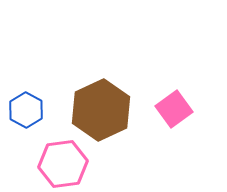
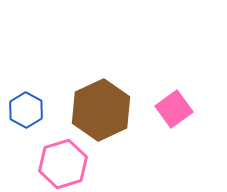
pink hexagon: rotated 9 degrees counterclockwise
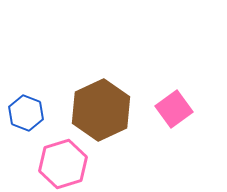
blue hexagon: moved 3 px down; rotated 8 degrees counterclockwise
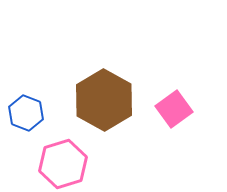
brown hexagon: moved 3 px right, 10 px up; rotated 6 degrees counterclockwise
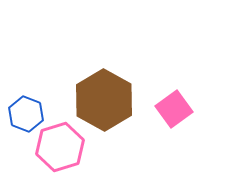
blue hexagon: moved 1 px down
pink hexagon: moved 3 px left, 17 px up
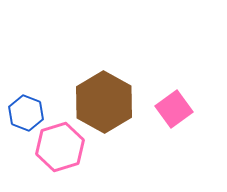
brown hexagon: moved 2 px down
blue hexagon: moved 1 px up
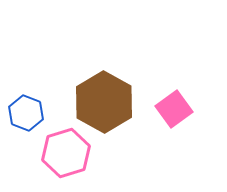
pink hexagon: moved 6 px right, 6 px down
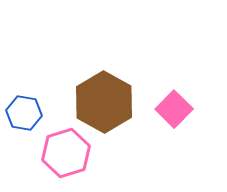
pink square: rotated 9 degrees counterclockwise
blue hexagon: moved 2 px left; rotated 12 degrees counterclockwise
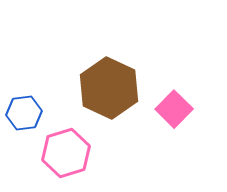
brown hexagon: moved 5 px right, 14 px up; rotated 4 degrees counterclockwise
blue hexagon: rotated 16 degrees counterclockwise
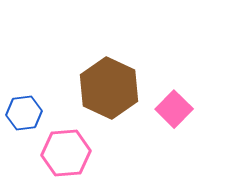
pink hexagon: rotated 12 degrees clockwise
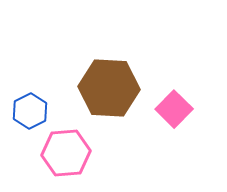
brown hexagon: rotated 22 degrees counterclockwise
blue hexagon: moved 6 px right, 2 px up; rotated 20 degrees counterclockwise
